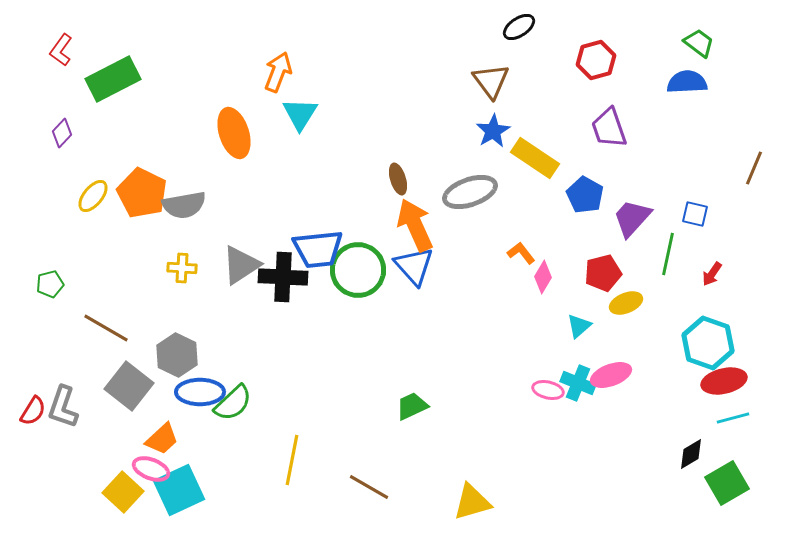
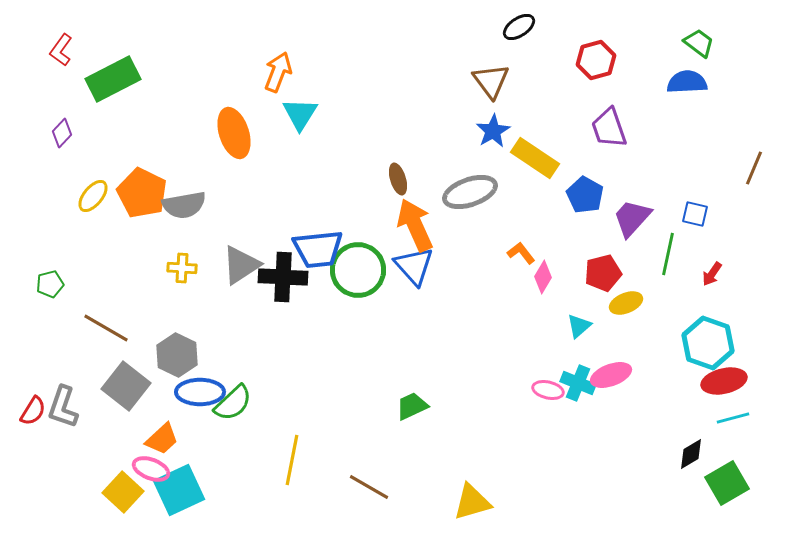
gray square at (129, 386): moved 3 px left
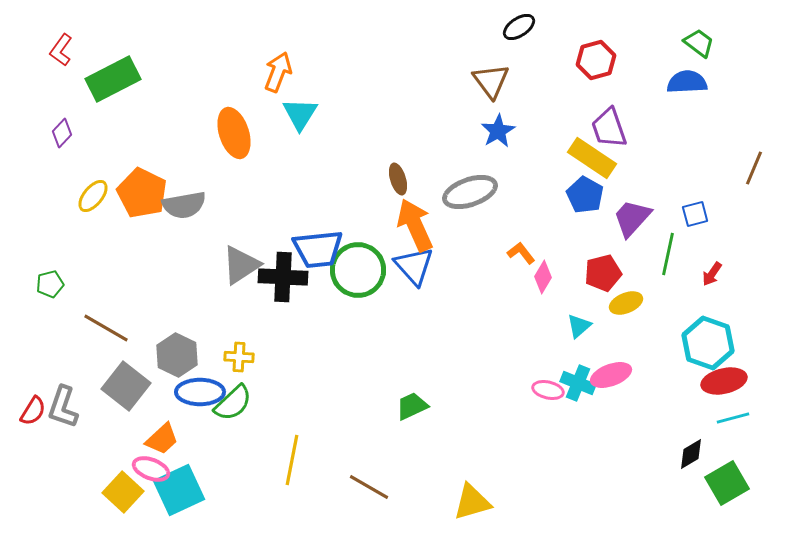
blue star at (493, 131): moved 5 px right
yellow rectangle at (535, 158): moved 57 px right
blue square at (695, 214): rotated 28 degrees counterclockwise
yellow cross at (182, 268): moved 57 px right, 89 px down
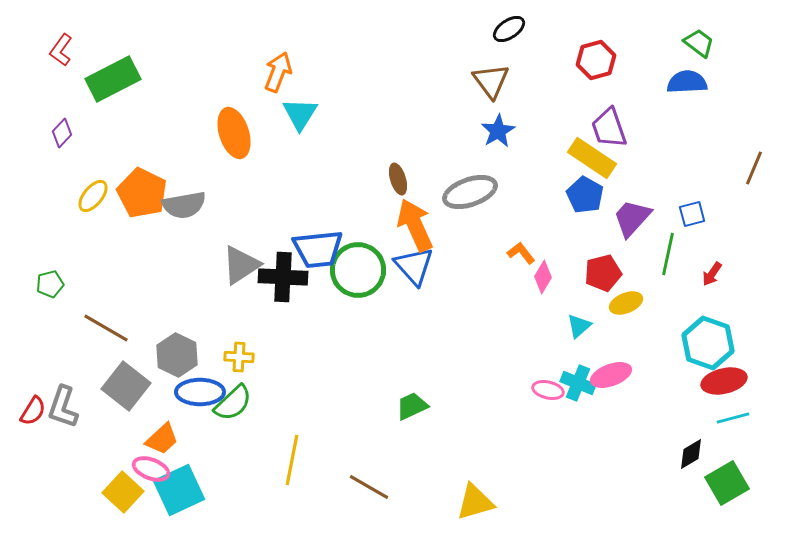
black ellipse at (519, 27): moved 10 px left, 2 px down
blue square at (695, 214): moved 3 px left
yellow triangle at (472, 502): moved 3 px right
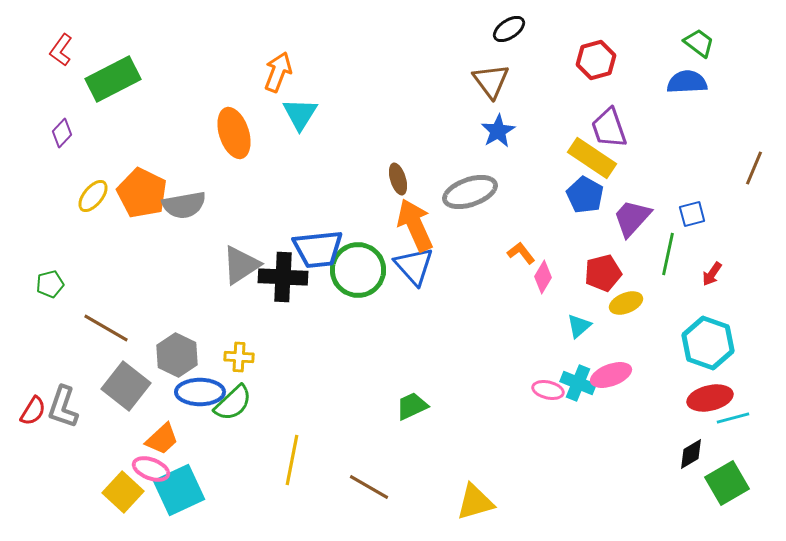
red ellipse at (724, 381): moved 14 px left, 17 px down
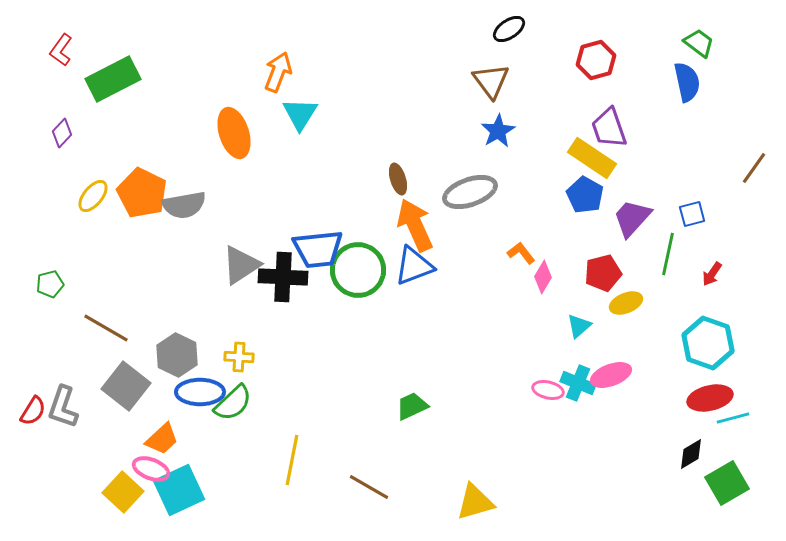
blue semicircle at (687, 82): rotated 81 degrees clockwise
brown line at (754, 168): rotated 12 degrees clockwise
blue triangle at (414, 266): rotated 51 degrees clockwise
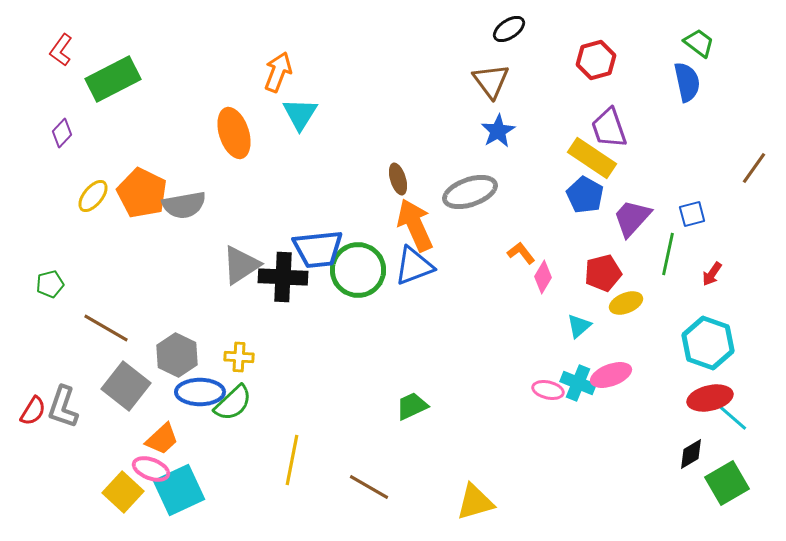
cyan line at (733, 418): rotated 56 degrees clockwise
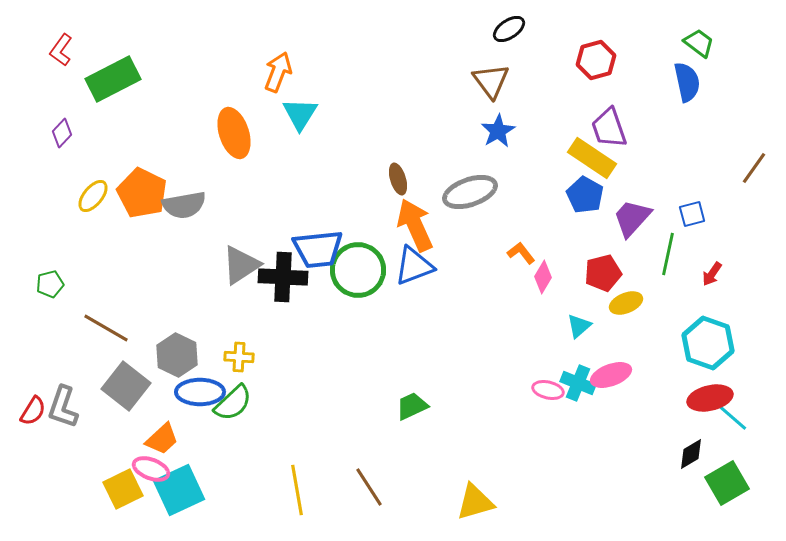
yellow line at (292, 460): moved 5 px right, 30 px down; rotated 21 degrees counterclockwise
brown line at (369, 487): rotated 27 degrees clockwise
yellow square at (123, 492): moved 3 px up; rotated 21 degrees clockwise
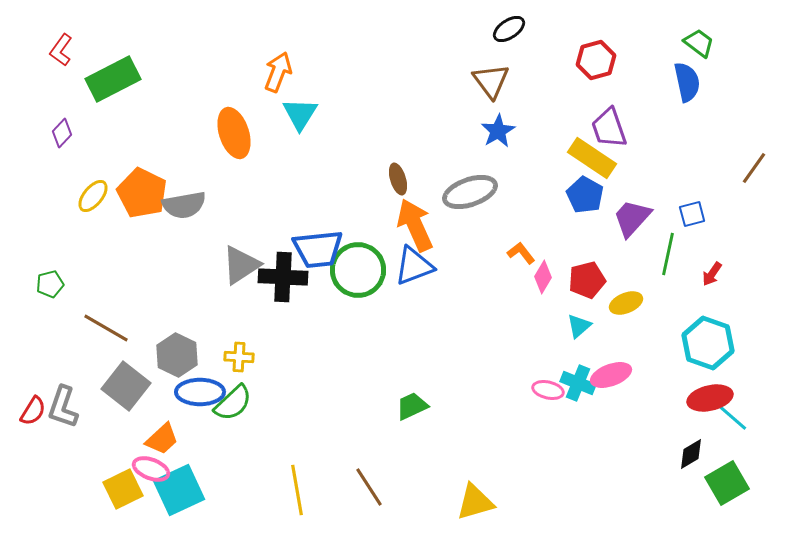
red pentagon at (603, 273): moved 16 px left, 7 px down
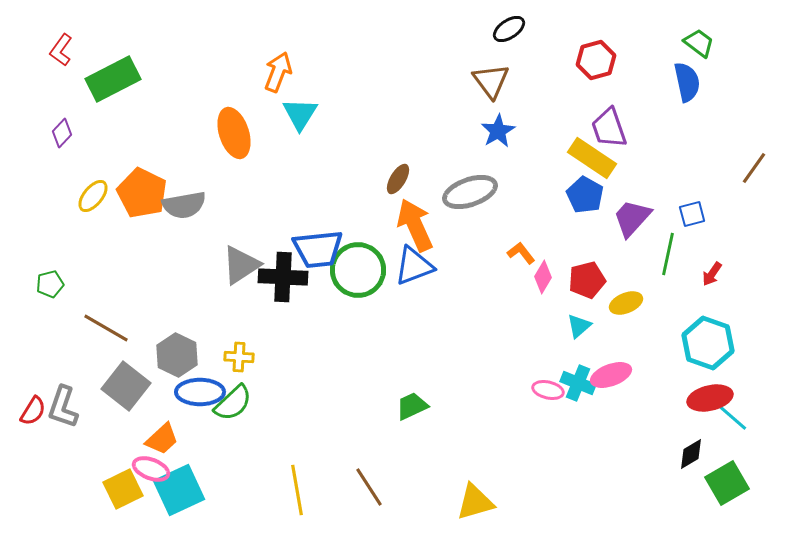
brown ellipse at (398, 179): rotated 48 degrees clockwise
